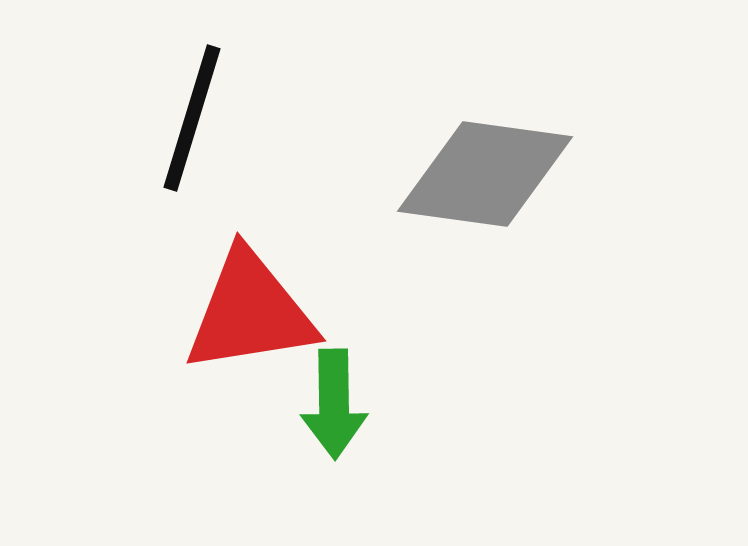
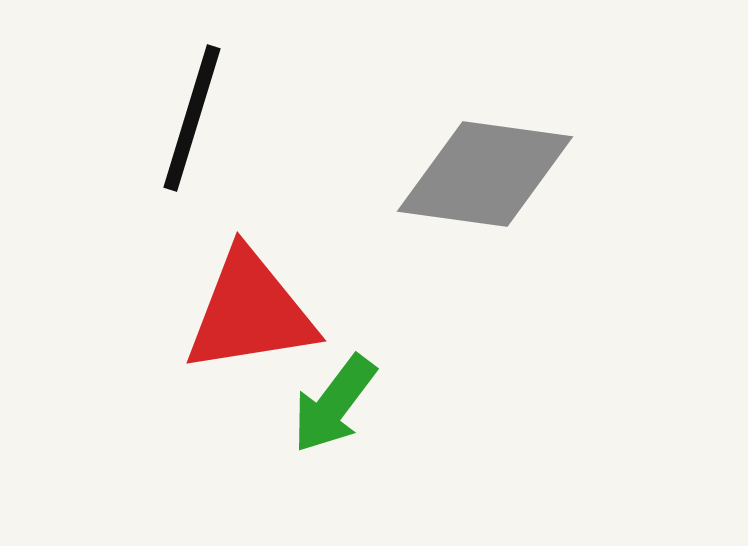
green arrow: rotated 38 degrees clockwise
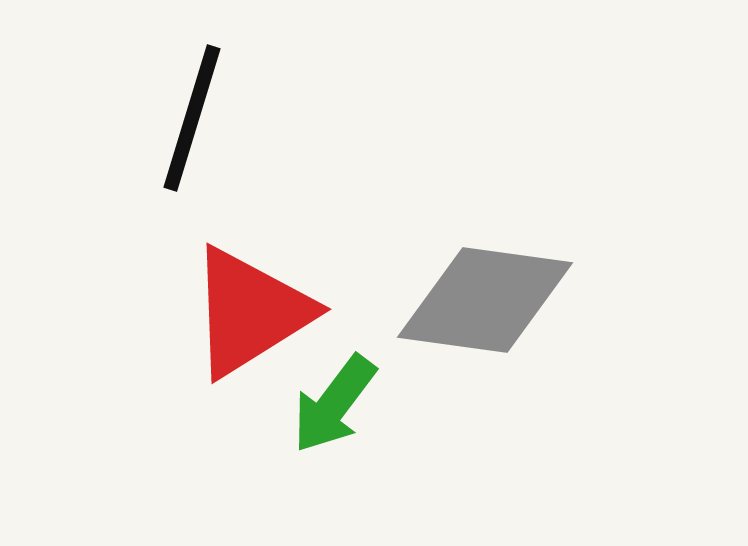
gray diamond: moved 126 px down
red triangle: rotated 23 degrees counterclockwise
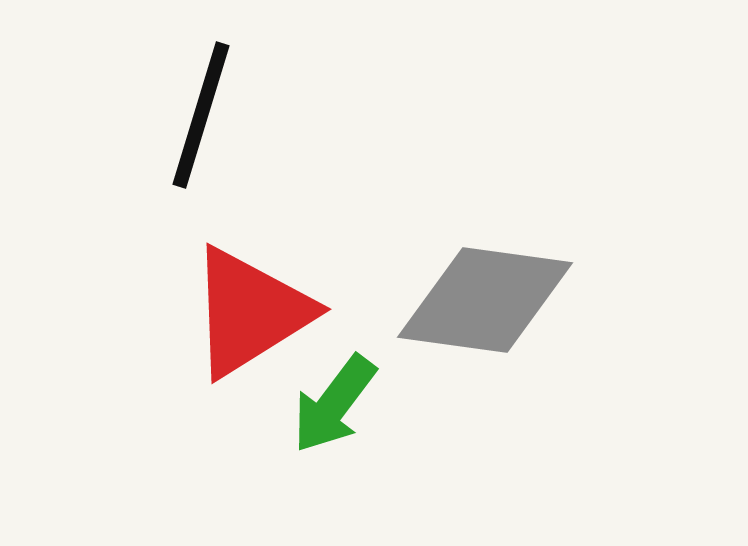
black line: moved 9 px right, 3 px up
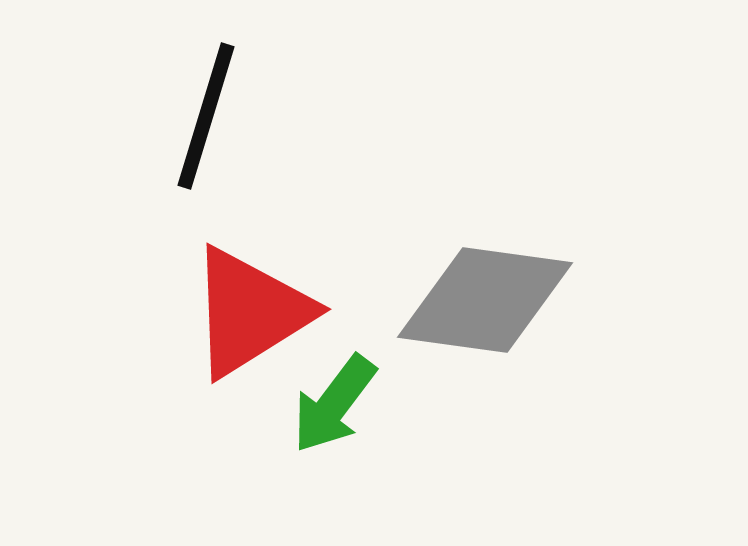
black line: moved 5 px right, 1 px down
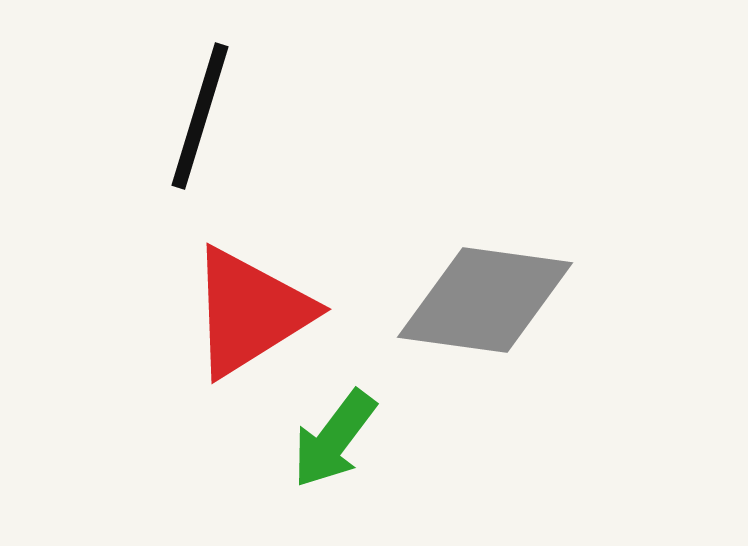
black line: moved 6 px left
green arrow: moved 35 px down
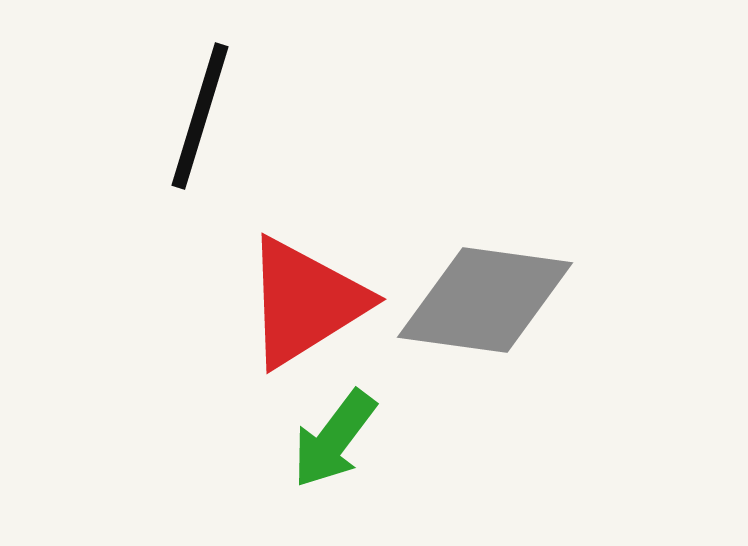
red triangle: moved 55 px right, 10 px up
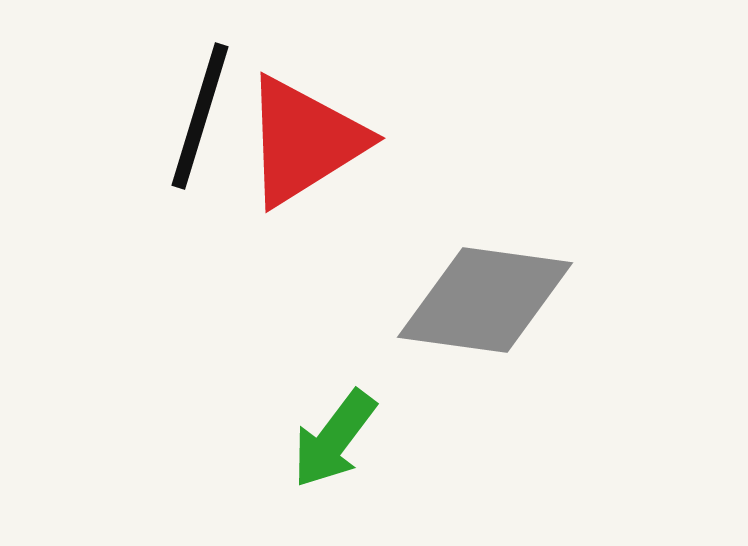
red triangle: moved 1 px left, 161 px up
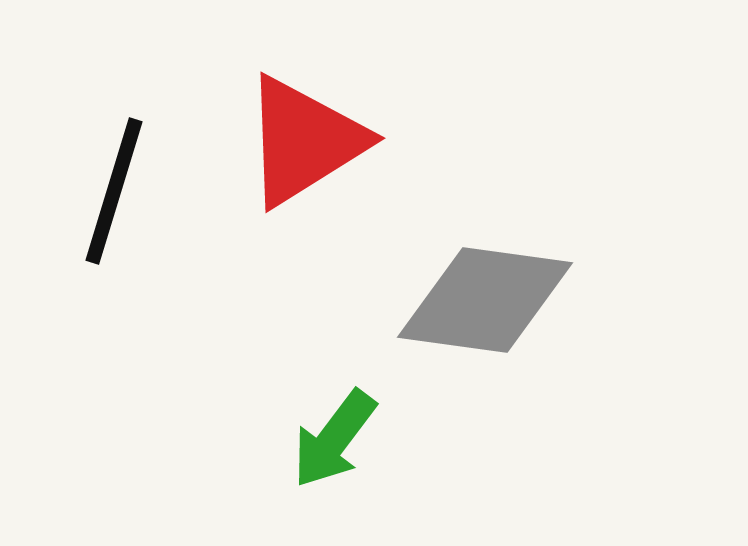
black line: moved 86 px left, 75 px down
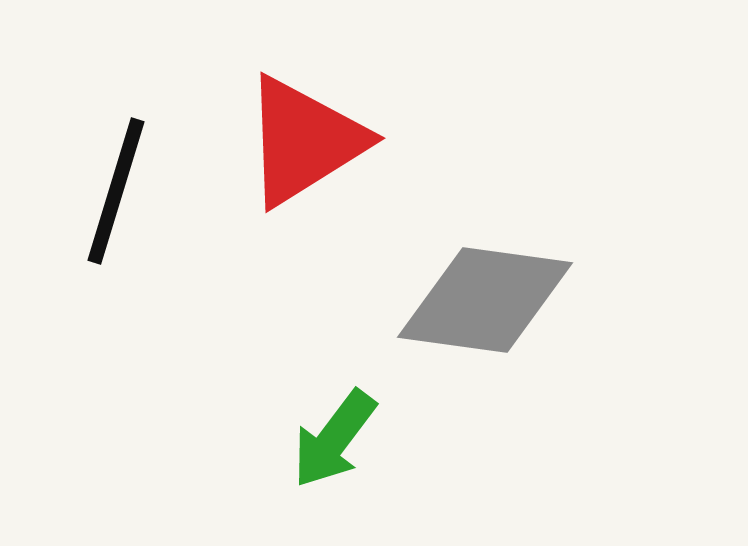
black line: moved 2 px right
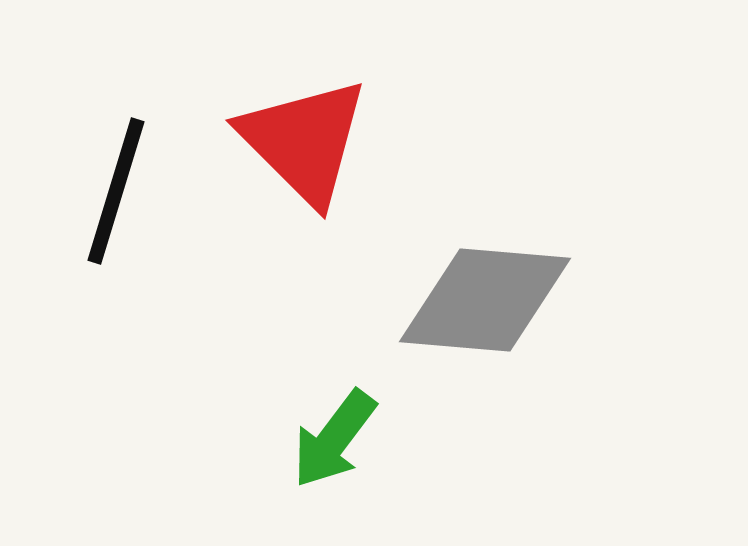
red triangle: rotated 43 degrees counterclockwise
gray diamond: rotated 3 degrees counterclockwise
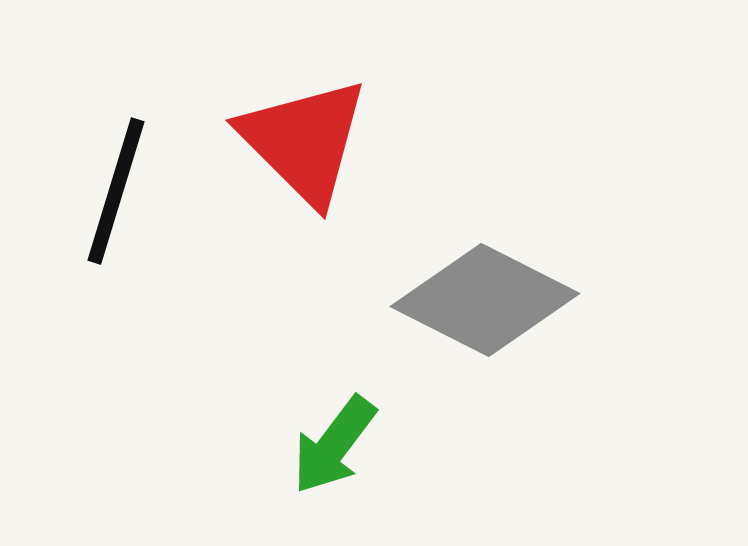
gray diamond: rotated 22 degrees clockwise
green arrow: moved 6 px down
